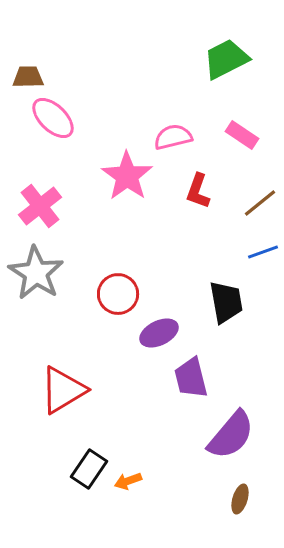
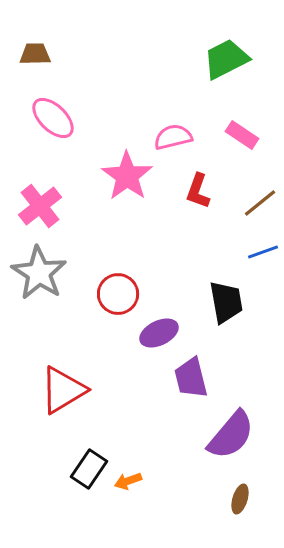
brown trapezoid: moved 7 px right, 23 px up
gray star: moved 3 px right
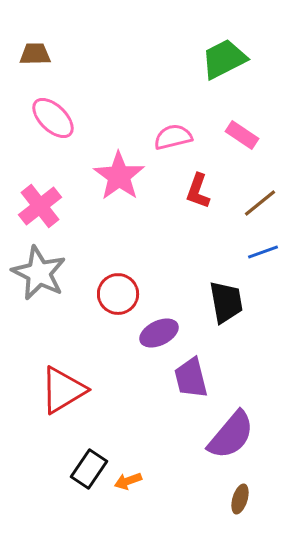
green trapezoid: moved 2 px left
pink star: moved 8 px left
gray star: rotated 6 degrees counterclockwise
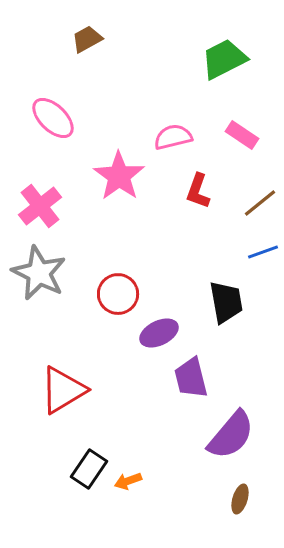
brown trapezoid: moved 52 px right, 15 px up; rotated 28 degrees counterclockwise
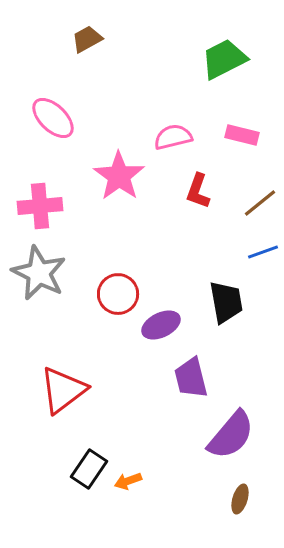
pink rectangle: rotated 20 degrees counterclockwise
pink cross: rotated 33 degrees clockwise
purple ellipse: moved 2 px right, 8 px up
red triangle: rotated 6 degrees counterclockwise
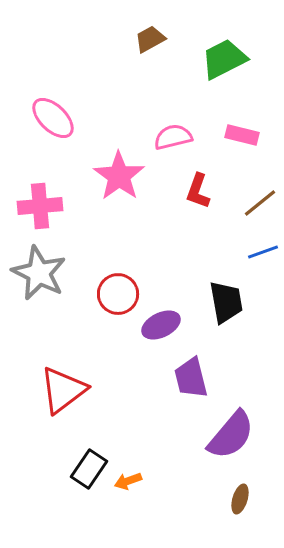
brown trapezoid: moved 63 px right
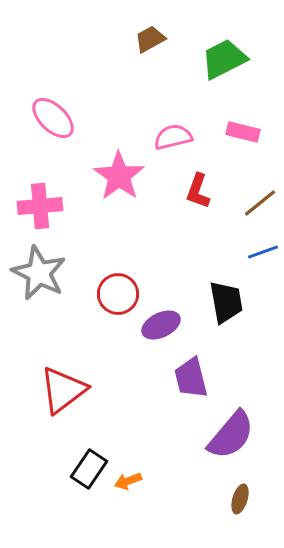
pink rectangle: moved 1 px right, 3 px up
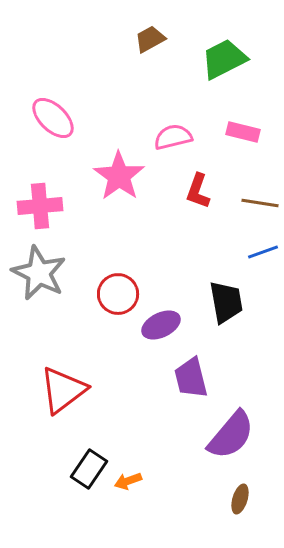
brown line: rotated 48 degrees clockwise
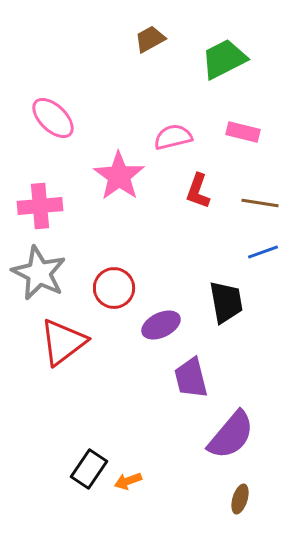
red circle: moved 4 px left, 6 px up
red triangle: moved 48 px up
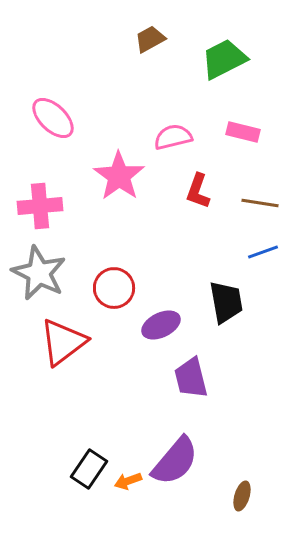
purple semicircle: moved 56 px left, 26 px down
brown ellipse: moved 2 px right, 3 px up
